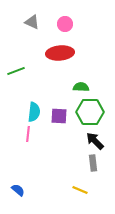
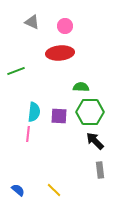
pink circle: moved 2 px down
gray rectangle: moved 7 px right, 7 px down
yellow line: moved 26 px left; rotated 21 degrees clockwise
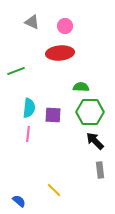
cyan semicircle: moved 5 px left, 4 px up
purple square: moved 6 px left, 1 px up
blue semicircle: moved 1 px right, 11 px down
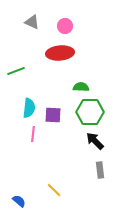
pink line: moved 5 px right
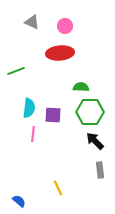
yellow line: moved 4 px right, 2 px up; rotated 21 degrees clockwise
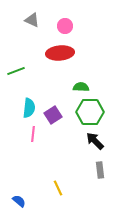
gray triangle: moved 2 px up
purple square: rotated 36 degrees counterclockwise
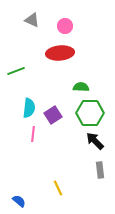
green hexagon: moved 1 px down
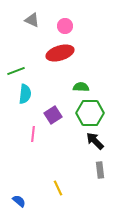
red ellipse: rotated 12 degrees counterclockwise
cyan semicircle: moved 4 px left, 14 px up
